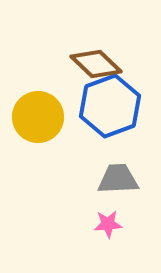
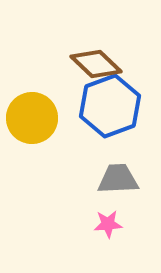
yellow circle: moved 6 px left, 1 px down
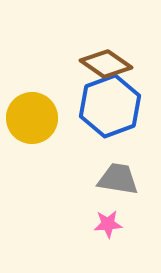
brown diamond: moved 10 px right; rotated 9 degrees counterclockwise
gray trapezoid: rotated 12 degrees clockwise
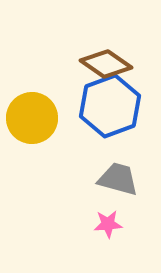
gray trapezoid: rotated 6 degrees clockwise
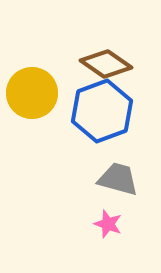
blue hexagon: moved 8 px left, 5 px down
yellow circle: moved 25 px up
pink star: rotated 24 degrees clockwise
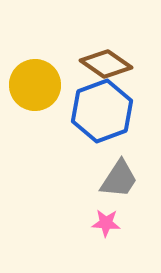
yellow circle: moved 3 px right, 8 px up
gray trapezoid: moved 1 px right; rotated 108 degrees clockwise
pink star: moved 2 px left, 1 px up; rotated 16 degrees counterclockwise
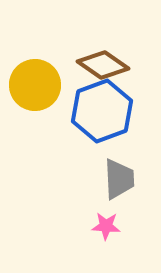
brown diamond: moved 3 px left, 1 px down
gray trapezoid: rotated 36 degrees counterclockwise
pink star: moved 3 px down
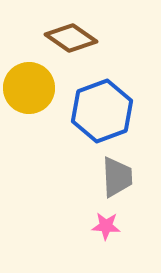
brown diamond: moved 32 px left, 27 px up
yellow circle: moved 6 px left, 3 px down
gray trapezoid: moved 2 px left, 2 px up
